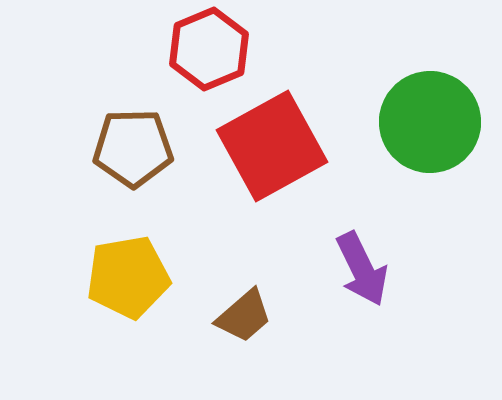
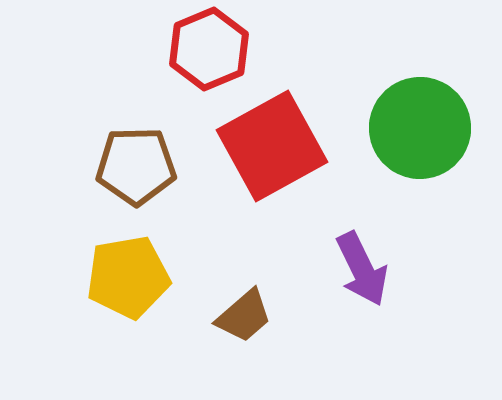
green circle: moved 10 px left, 6 px down
brown pentagon: moved 3 px right, 18 px down
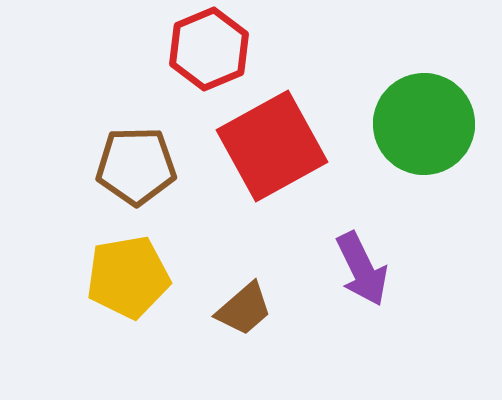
green circle: moved 4 px right, 4 px up
brown trapezoid: moved 7 px up
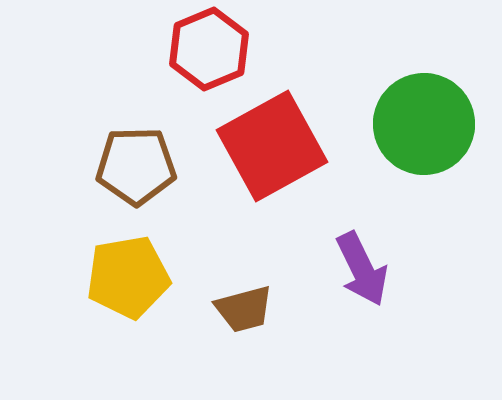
brown trapezoid: rotated 26 degrees clockwise
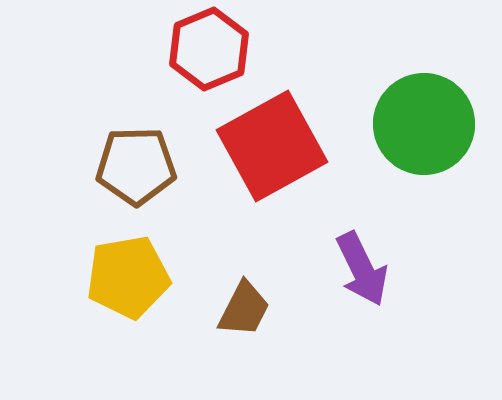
brown trapezoid: rotated 48 degrees counterclockwise
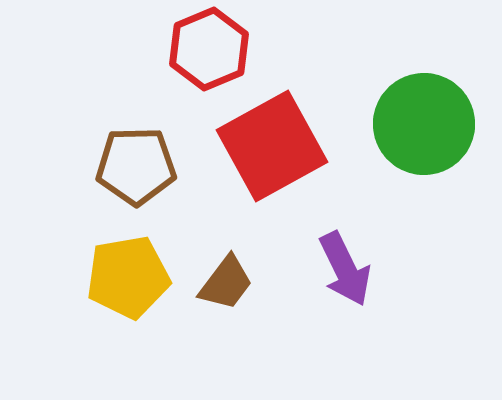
purple arrow: moved 17 px left
brown trapezoid: moved 18 px left, 26 px up; rotated 10 degrees clockwise
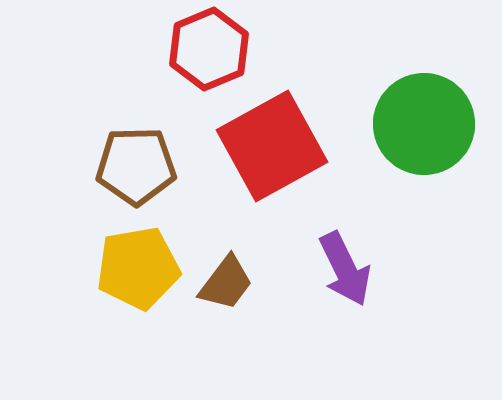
yellow pentagon: moved 10 px right, 9 px up
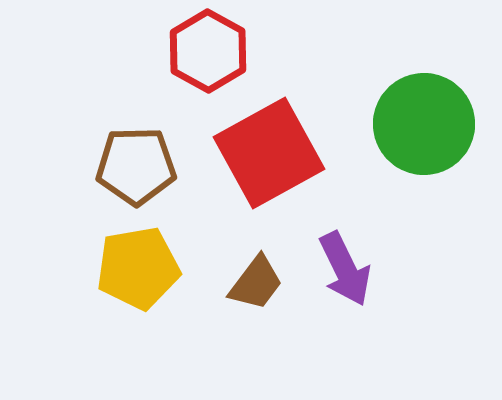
red hexagon: moved 1 px left, 2 px down; rotated 8 degrees counterclockwise
red square: moved 3 px left, 7 px down
brown trapezoid: moved 30 px right
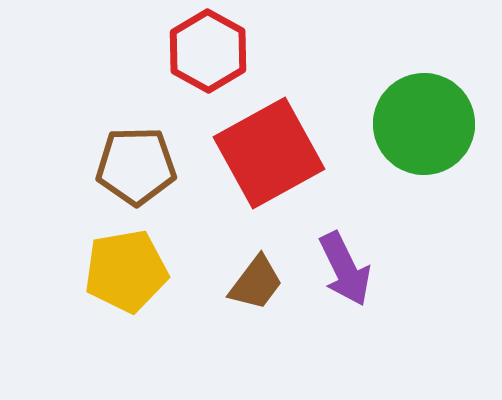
yellow pentagon: moved 12 px left, 3 px down
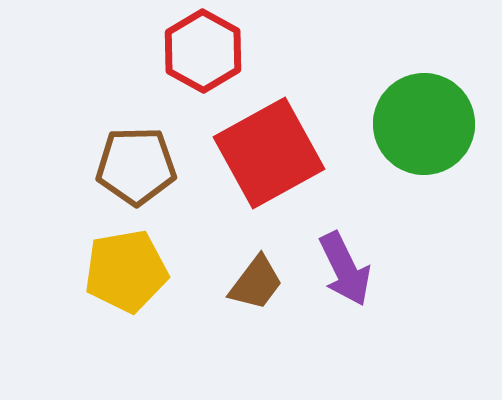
red hexagon: moved 5 px left
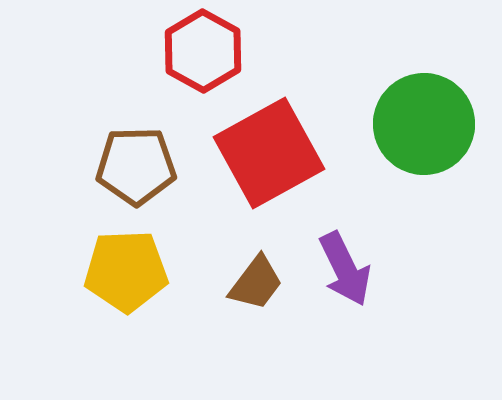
yellow pentagon: rotated 8 degrees clockwise
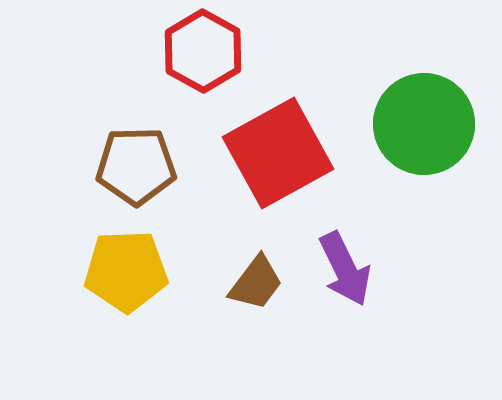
red square: moved 9 px right
